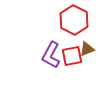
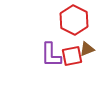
purple L-shape: rotated 28 degrees counterclockwise
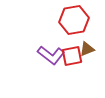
red hexagon: rotated 24 degrees clockwise
purple L-shape: rotated 52 degrees counterclockwise
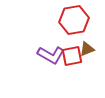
purple L-shape: rotated 8 degrees counterclockwise
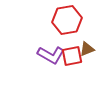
red hexagon: moved 7 px left
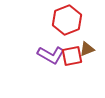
red hexagon: rotated 12 degrees counterclockwise
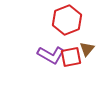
brown triangle: rotated 28 degrees counterclockwise
red square: moved 1 px left, 1 px down
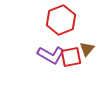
red hexagon: moved 6 px left
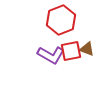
brown triangle: rotated 49 degrees counterclockwise
red square: moved 6 px up
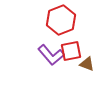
brown triangle: moved 15 px down
purple L-shape: rotated 20 degrees clockwise
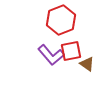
brown triangle: rotated 14 degrees clockwise
